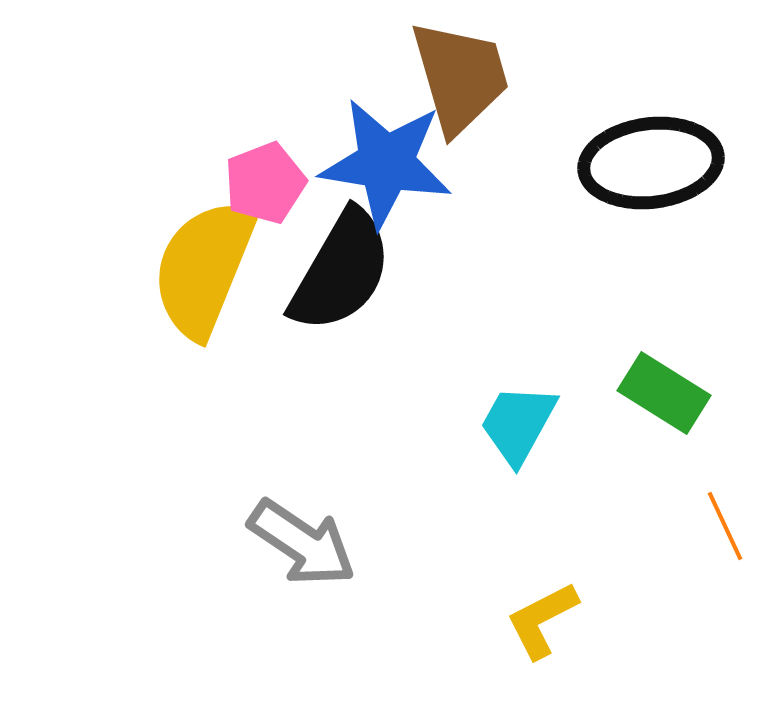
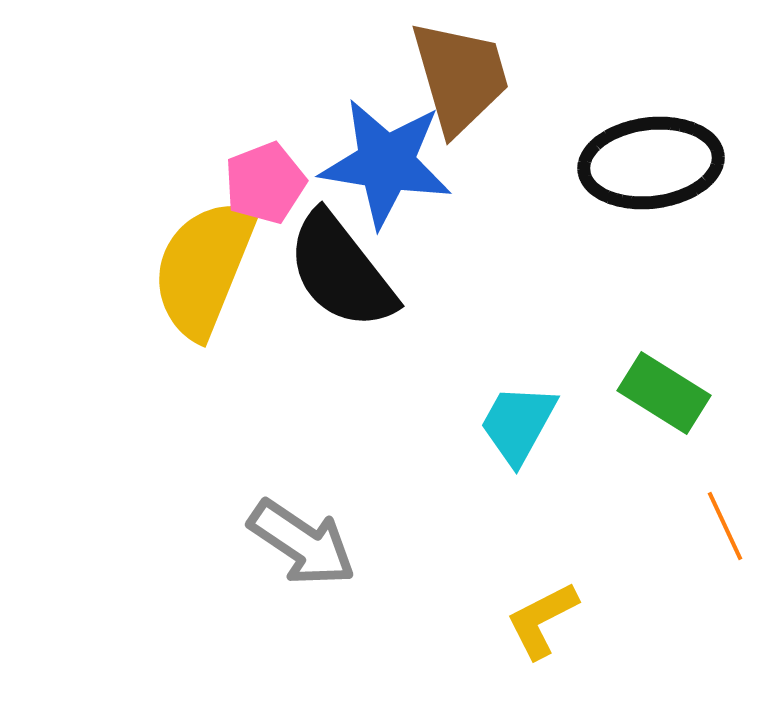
black semicircle: rotated 112 degrees clockwise
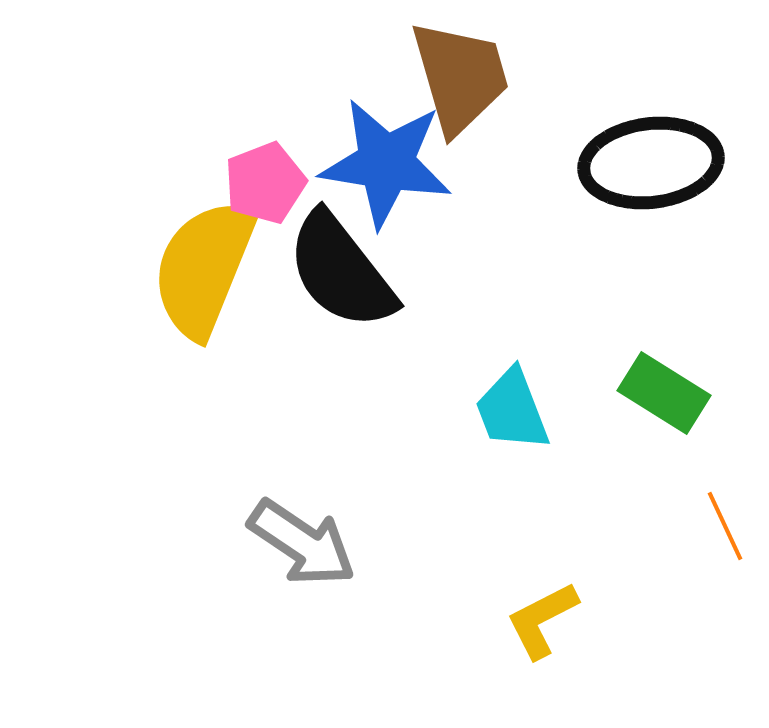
cyan trapezoid: moved 6 px left, 14 px up; rotated 50 degrees counterclockwise
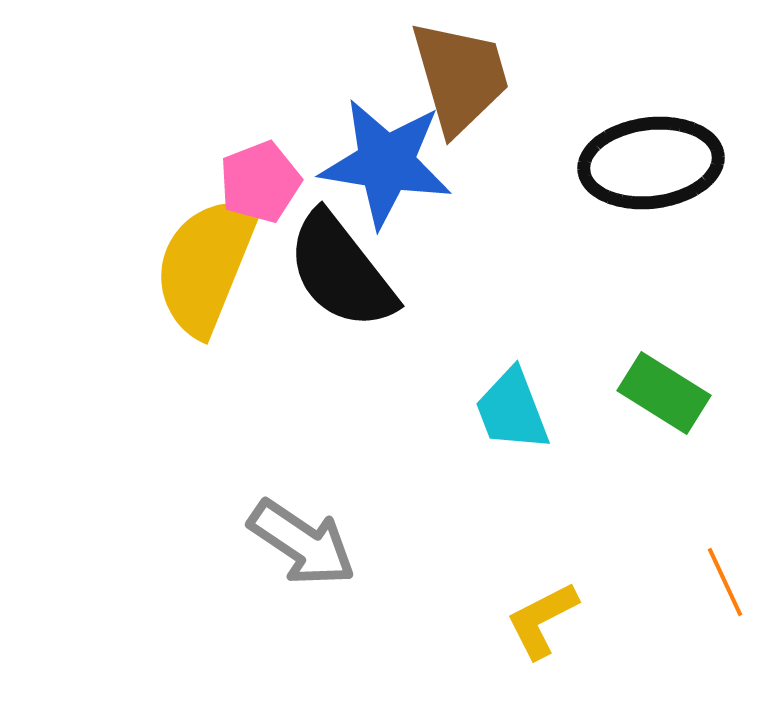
pink pentagon: moved 5 px left, 1 px up
yellow semicircle: moved 2 px right, 3 px up
orange line: moved 56 px down
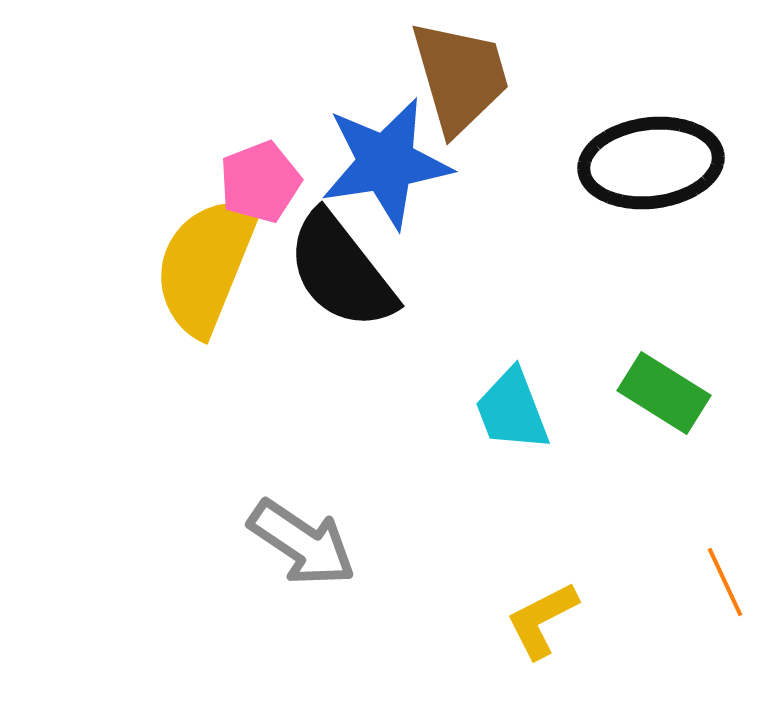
blue star: rotated 18 degrees counterclockwise
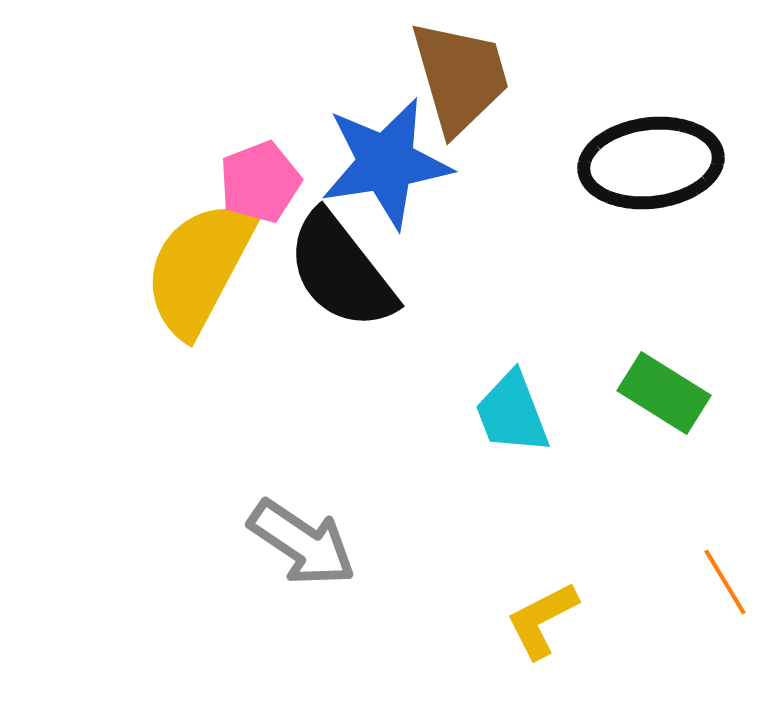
yellow semicircle: moved 7 px left, 3 px down; rotated 6 degrees clockwise
cyan trapezoid: moved 3 px down
orange line: rotated 6 degrees counterclockwise
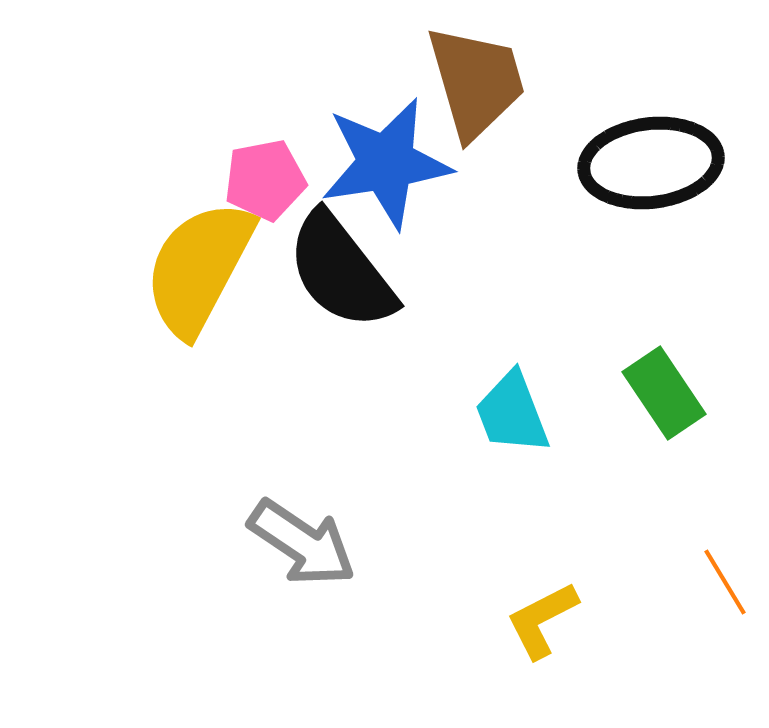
brown trapezoid: moved 16 px right, 5 px down
pink pentagon: moved 5 px right, 2 px up; rotated 10 degrees clockwise
green rectangle: rotated 24 degrees clockwise
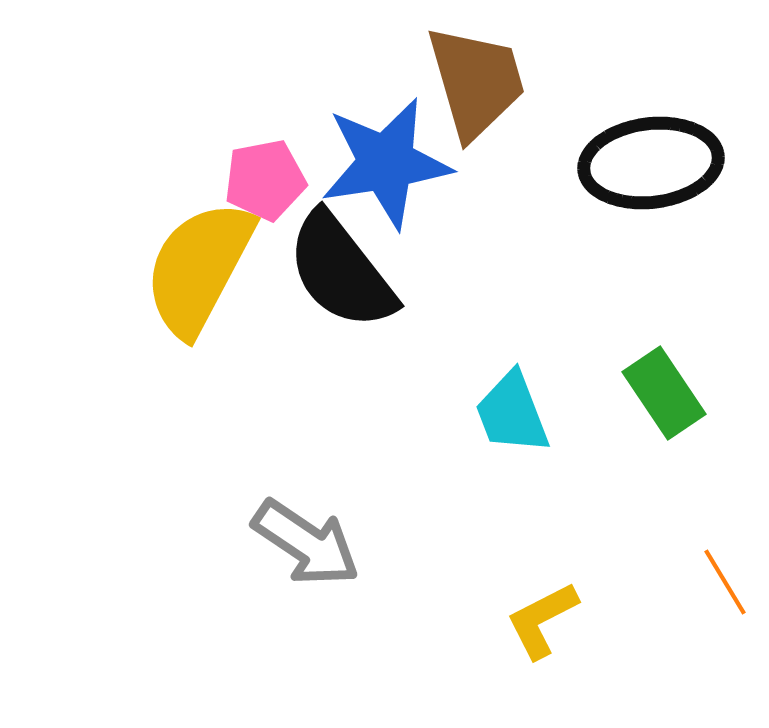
gray arrow: moved 4 px right
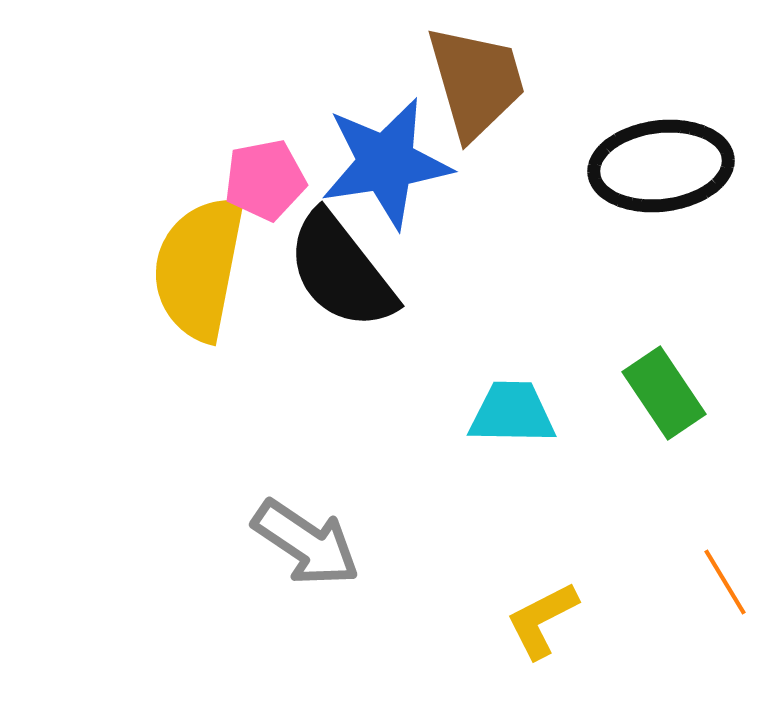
black ellipse: moved 10 px right, 3 px down
yellow semicircle: rotated 17 degrees counterclockwise
cyan trapezoid: rotated 112 degrees clockwise
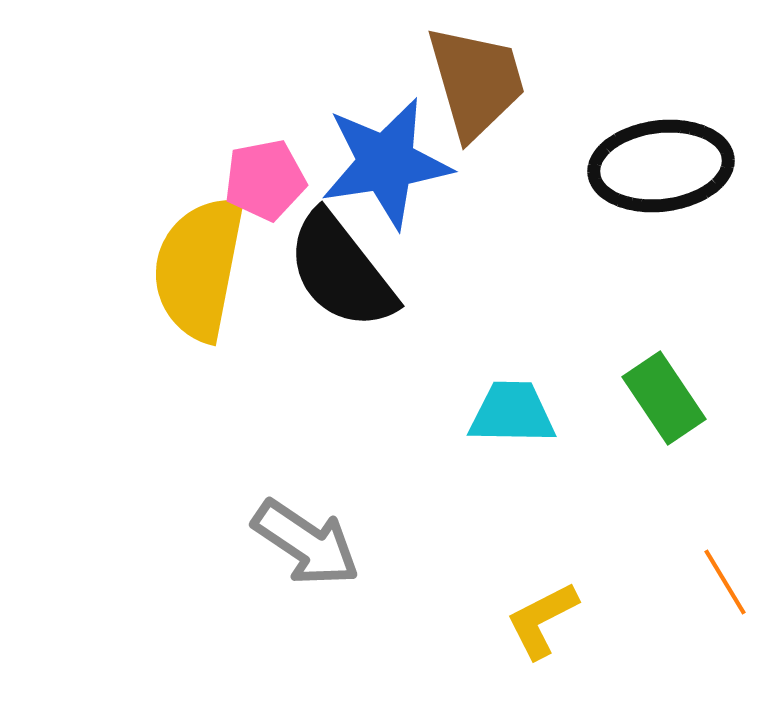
green rectangle: moved 5 px down
